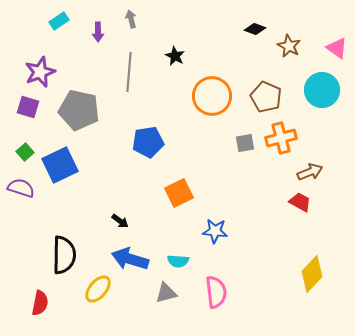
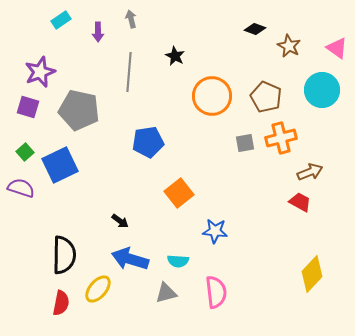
cyan rectangle: moved 2 px right, 1 px up
orange square: rotated 12 degrees counterclockwise
red semicircle: moved 21 px right
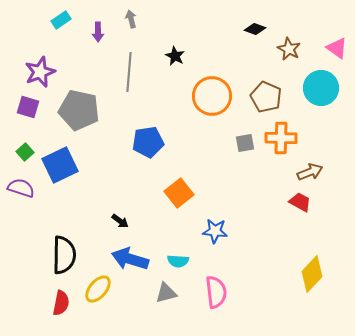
brown star: moved 3 px down
cyan circle: moved 1 px left, 2 px up
orange cross: rotated 16 degrees clockwise
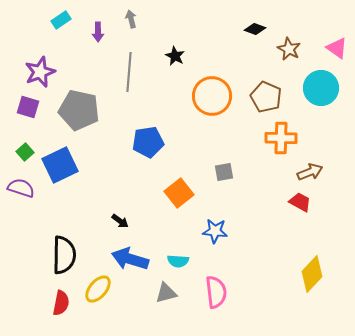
gray square: moved 21 px left, 29 px down
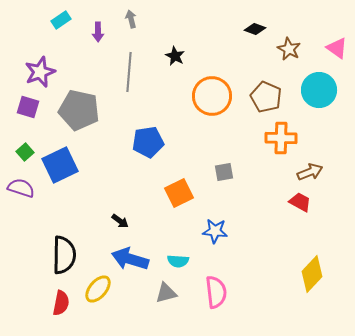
cyan circle: moved 2 px left, 2 px down
orange square: rotated 12 degrees clockwise
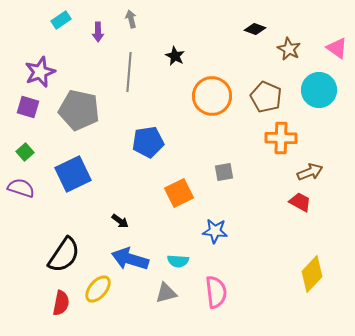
blue square: moved 13 px right, 9 px down
black semicircle: rotated 33 degrees clockwise
